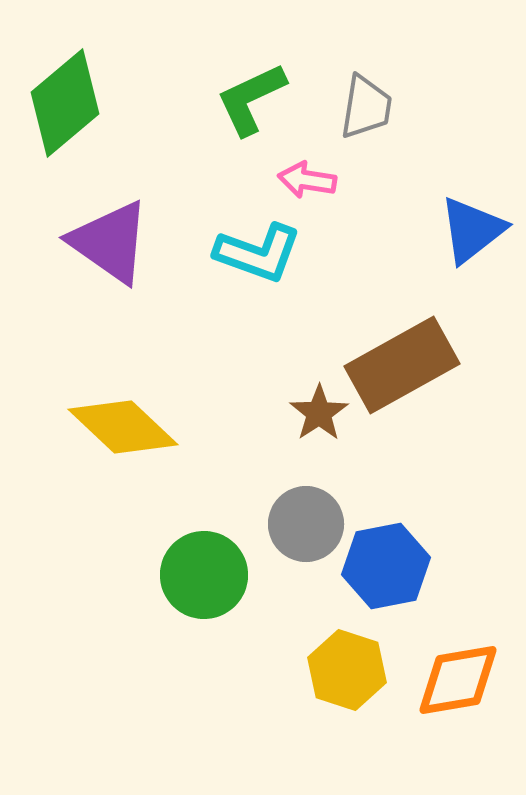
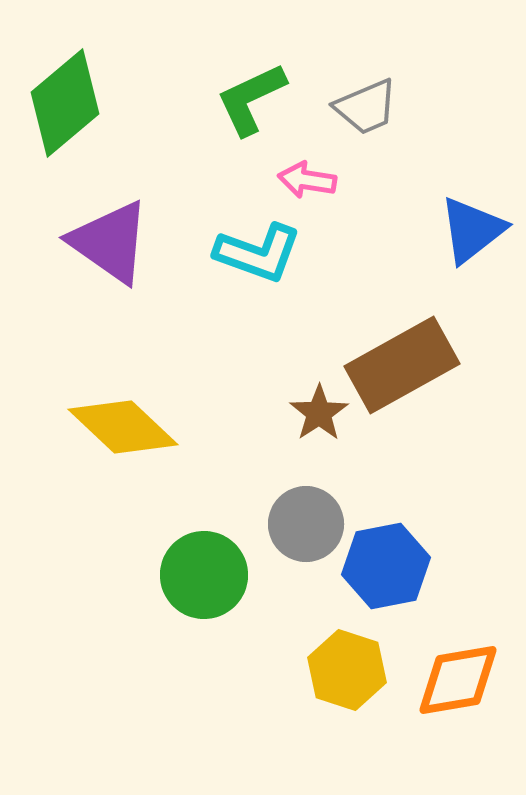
gray trapezoid: rotated 58 degrees clockwise
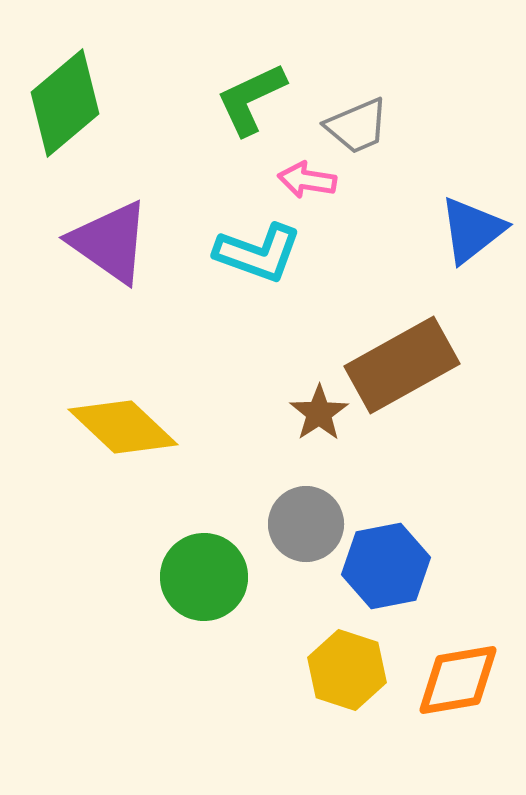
gray trapezoid: moved 9 px left, 19 px down
green circle: moved 2 px down
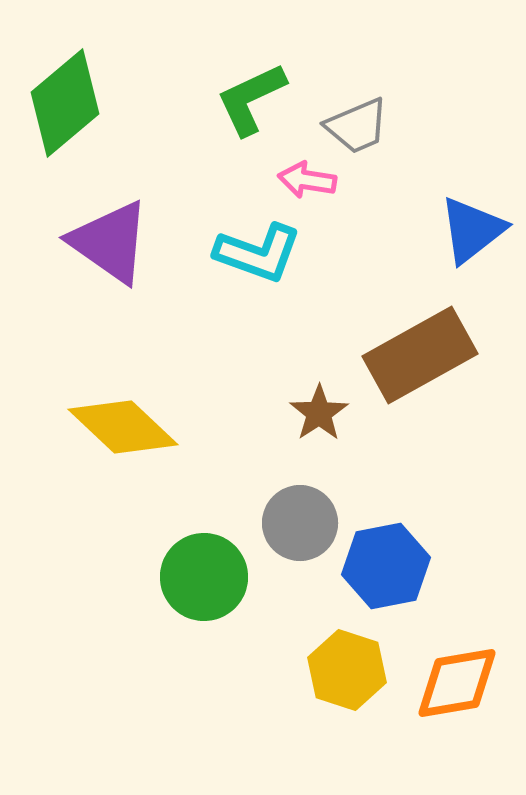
brown rectangle: moved 18 px right, 10 px up
gray circle: moved 6 px left, 1 px up
orange diamond: moved 1 px left, 3 px down
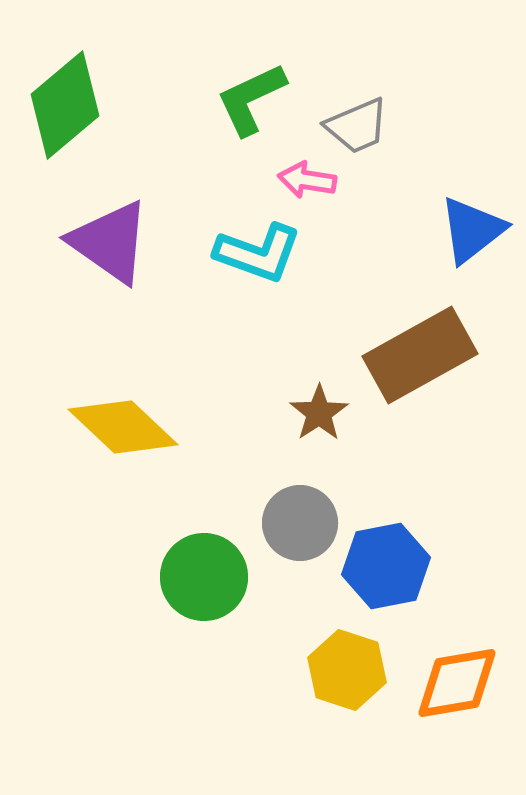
green diamond: moved 2 px down
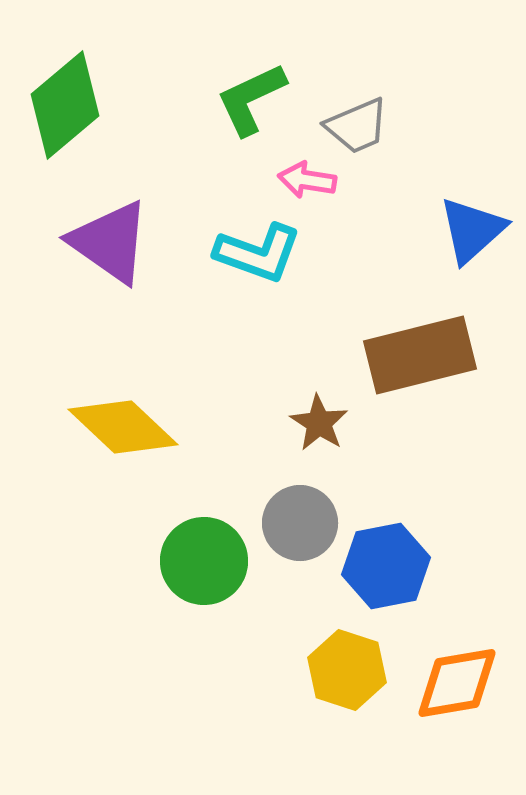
blue triangle: rotated 4 degrees counterclockwise
brown rectangle: rotated 15 degrees clockwise
brown star: moved 10 px down; rotated 6 degrees counterclockwise
green circle: moved 16 px up
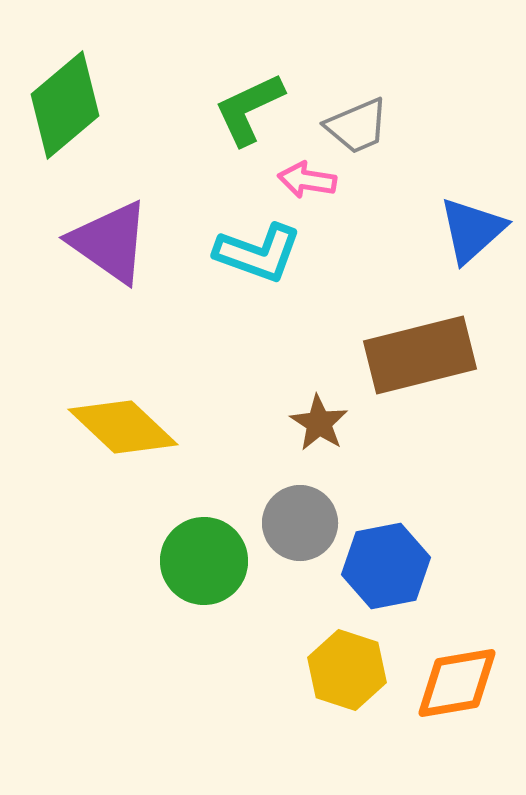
green L-shape: moved 2 px left, 10 px down
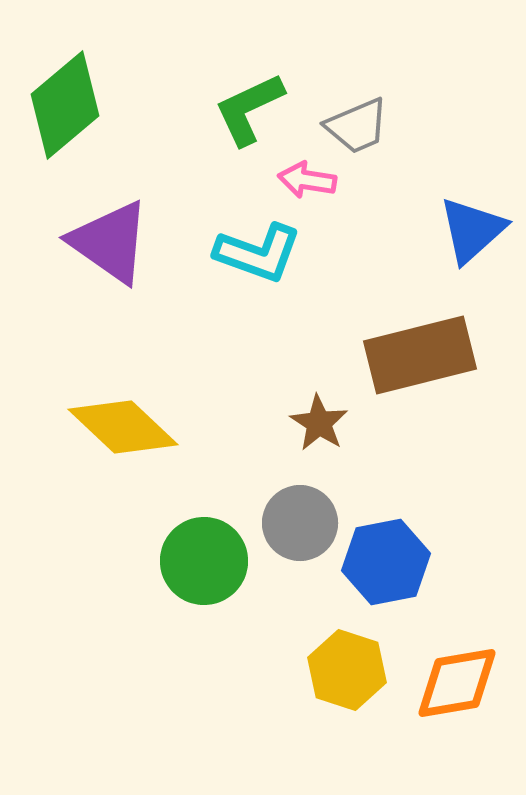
blue hexagon: moved 4 px up
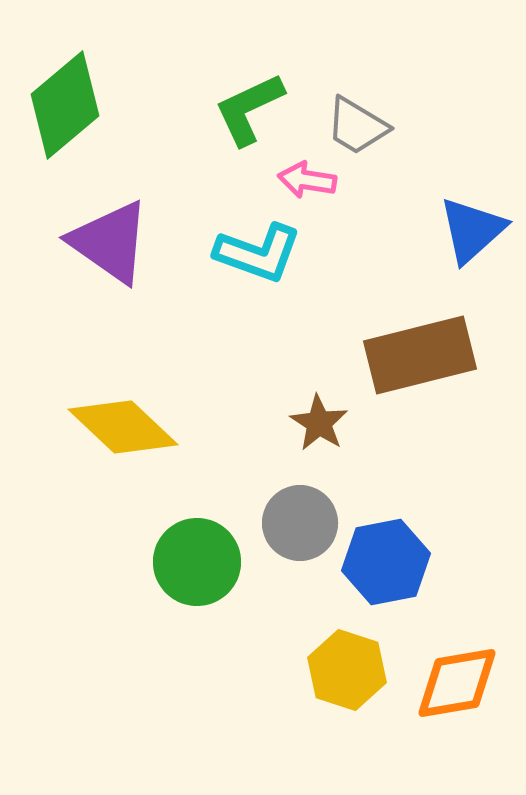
gray trapezoid: rotated 54 degrees clockwise
green circle: moved 7 px left, 1 px down
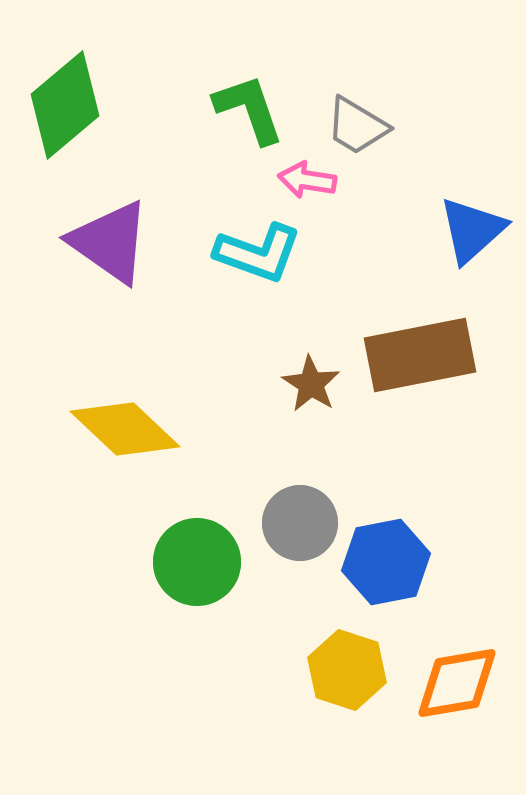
green L-shape: rotated 96 degrees clockwise
brown rectangle: rotated 3 degrees clockwise
brown star: moved 8 px left, 39 px up
yellow diamond: moved 2 px right, 2 px down
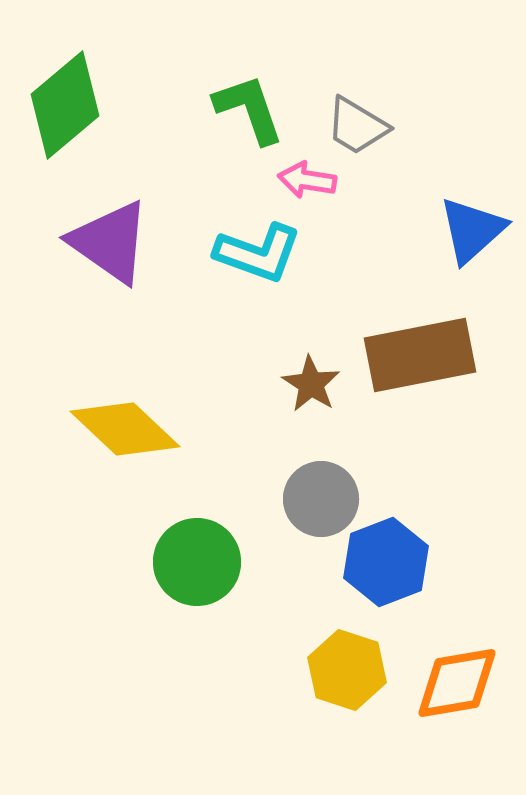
gray circle: moved 21 px right, 24 px up
blue hexagon: rotated 10 degrees counterclockwise
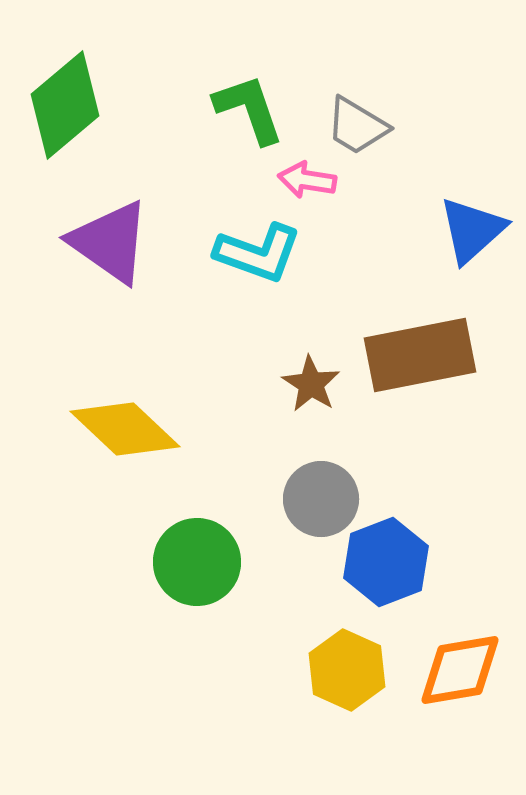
yellow hexagon: rotated 6 degrees clockwise
orange diamond: moved 3 px right, 13 px up
